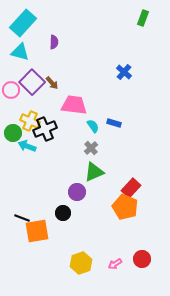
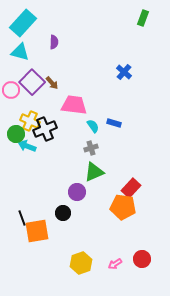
green circle: moved 3 px right, 1 px down
gray cross: rotated 24 degrees clockwise
orange pentagon: moved 2 px left; rotated 15 degrees counterclockwise
black line: rotated 49 degrees clockwise
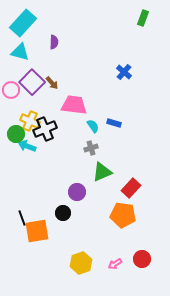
green triangle: moved 8 px right
orange pentagon: moved 8 px down
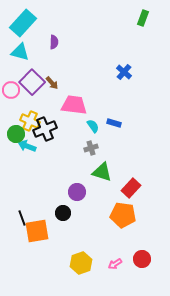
green triangle: rotated 40 degrees clockwise
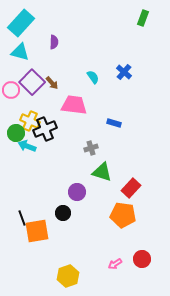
cyan rectangle: moved 2 px left
cyan semicircle: moved 49 px up
green circle: moved 1 px up
yellow hexagon: moved 13 px left, 13 px down
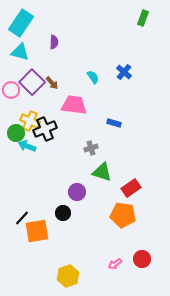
cyan rectangle: rotated 8 degrees counterclockwise
red rectangle: rotated 12 degrees clockwise
black line: rotated 63 degrees clockwise
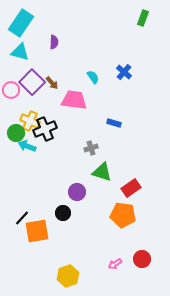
pink trapezoid: moved 5 px up
